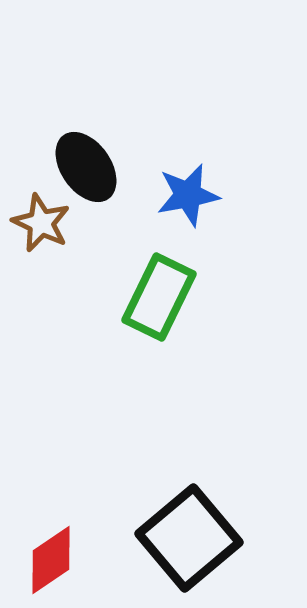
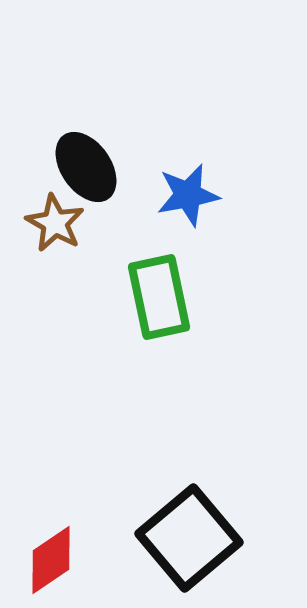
brown star: moved 14 px right; rotated 4 degrees clockwise
green rectangle: rotated 38 degrees counterclockwise
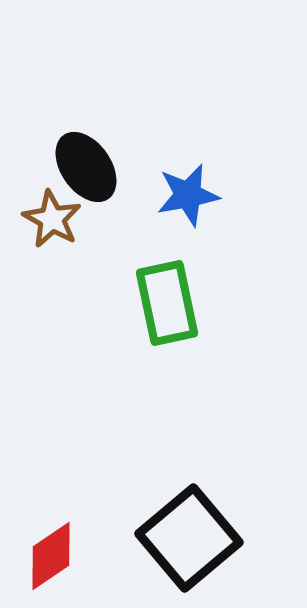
brown star: moved 3 px left, 4 px up
green rectangle: moved 8 px right, 6 px down
red diamond: moved 4 px up
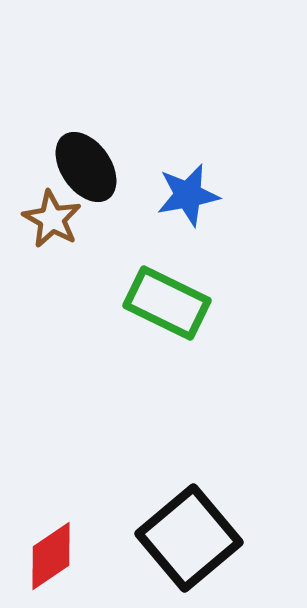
green rectangle: rotated 52 degrees counterclockwise
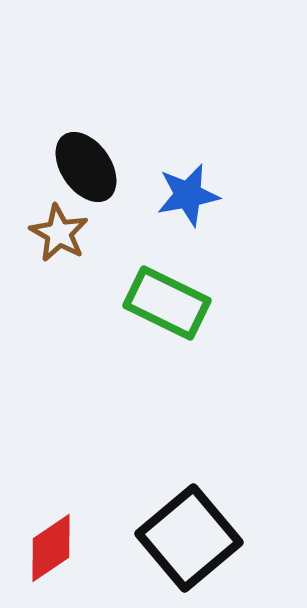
brown star: moved 7 px right, 14 px down
red diamond: moved 8 px up
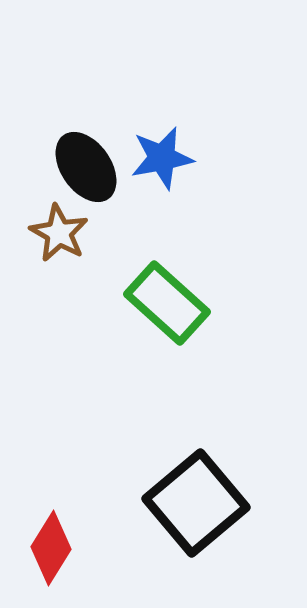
blue star: moved 26 px left, 37 px up
green rectangle: rotated 16 degrees clockwise
black square: moved 7 px right, 35 px up
red diamond: rotated 24 degrees counterclockwise
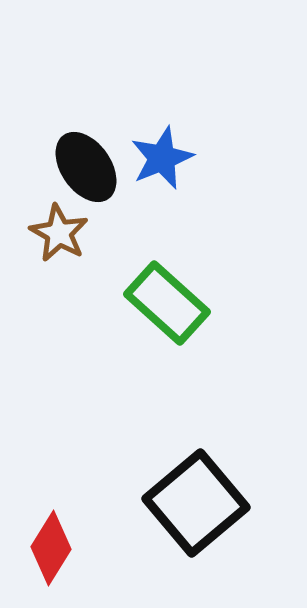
blue star: rotated 12 degrees counterclockwise
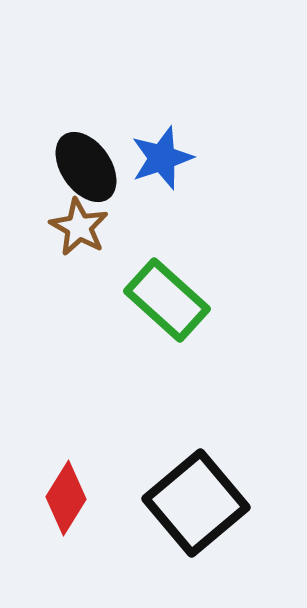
blue star: rotated 4 degrees clockwise
brown star: moved 20 px right, 6 px up
green rectangle: moved 3 px up
red diamond: moved 15 px right, 50 px up
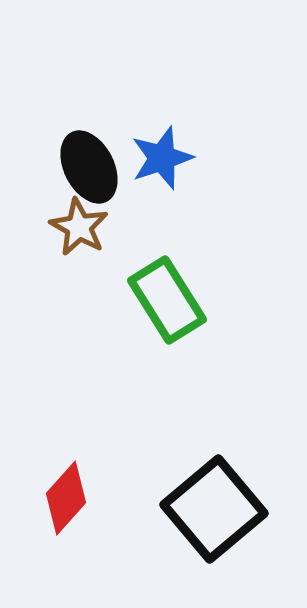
black ellipse: moved 3 px right; rotated 8 degrees clockwise
green rectangle: rotated 16 degrees clockwise
red diamond: rotated 10 degrees clockwise
black square: moved 18 px right, 6 px down
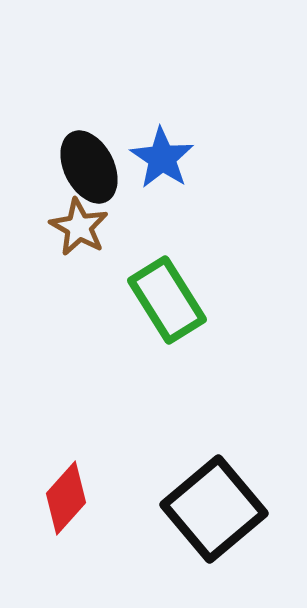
blue star: rotated 20 degrees counterclockwise
